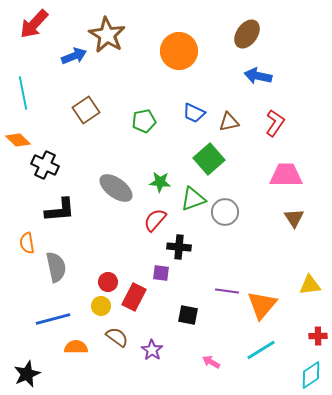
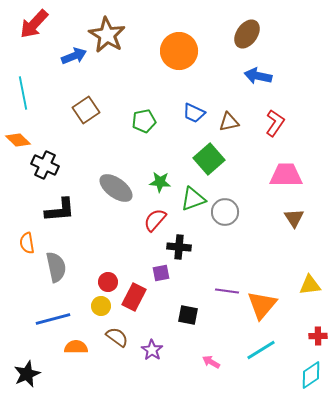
purple square at (161, 273): rotated 18 degrees counterclockwise
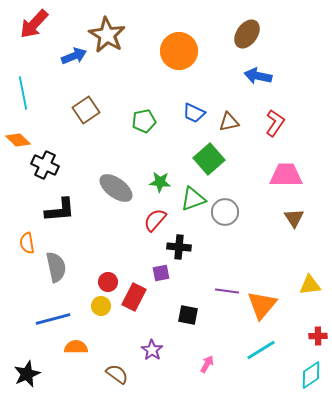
brown semicircle at (117, 337): moved 37 px down
pink arrow at (211, 362): moved 4 px left, 2 px down; rotated 90 degrees clockwise
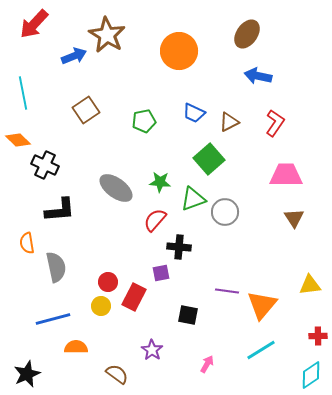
brown triangle at (229, 122): rotated 15 degrees counterclockwise
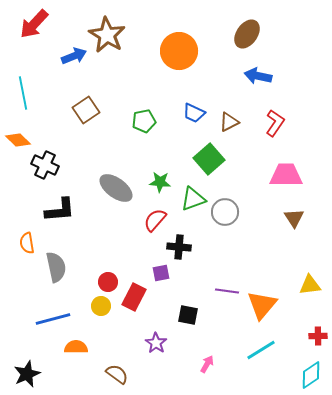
purple star at (152, 350): moved 4 px right, 7 px up
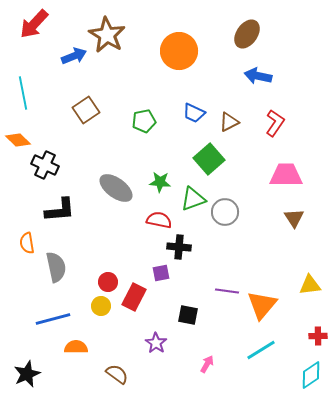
red semicircle at (155, 220): moved 4 px right; rotated 60 degrees clockwise
